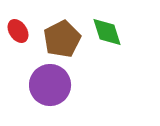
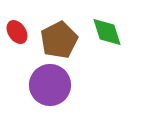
red ellipse: moved 1 px left, 1 px down
brown pentagon: moved 3 px left, 1 px down
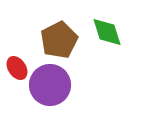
red ellipse: moved 36 px down
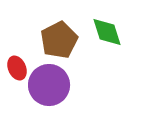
red ellipse: rotated 10 degrees clockwise
purple circle: moved 1 px left
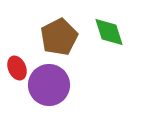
green diamond: moved 2 px right
brown pentagon: moved 3 px up
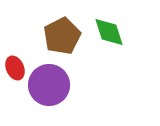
brown pentagon: moved 3 px right, 1 px up
red ellipse: moved 2 px left
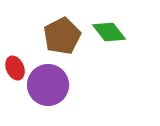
green diamond: rotated 20 degrees counterclockwise
purple circle: moved 1 px left
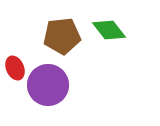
green diamond: moved 2 px up
brown pentagon: rotated 21 degrees clockwise
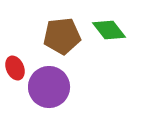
purple circle: moved 1 px right, 2 px down
